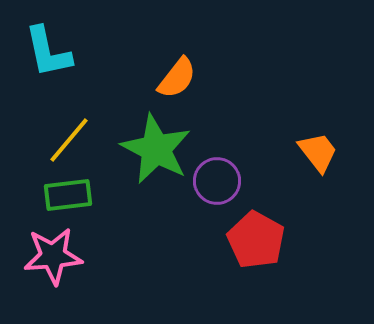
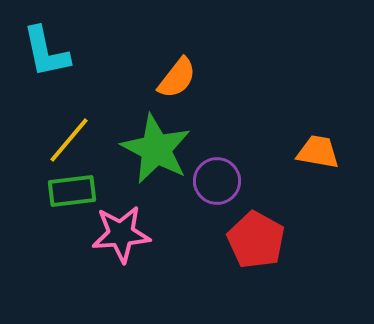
cyan L-shape: moved 2 px left
orange trapezoid: rotated 42 degrees counterclockwise
green rectangle: moved 4 px right, 4 px up
pink star: moved 68 px right, 22 px up
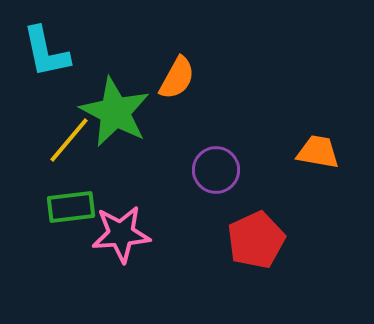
orange semicircle: rotated 9 degrees counterclockwise
green star: moved 41 px left, 37 px up
purple circle: moved 1 px left, 11 px up
green rectangle: moved 1 px left, 16 px down
red pentagon: rotated 18 degrees clockwise
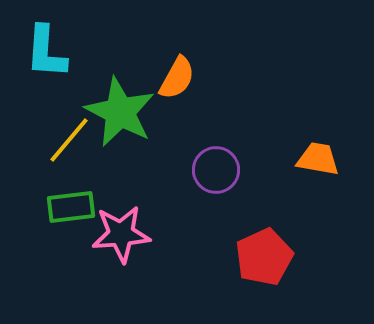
cyan L-shape: rotated 16 degrees clockwise
green star: moved 5 px right
orange trapezoid: moved 7 px down
red pentagon: moved 8 px right, 17 px down
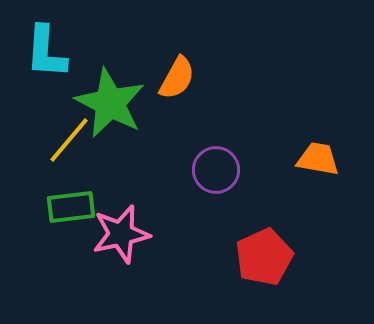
green star: moved 10 px left, 9 px up
pink star: rotated 8 degrees counterclockwise
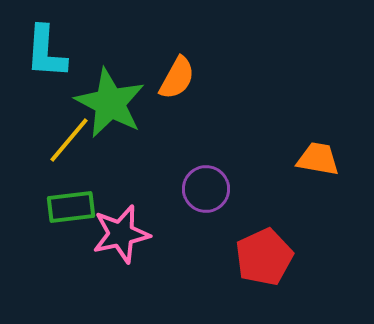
purple circle: moved 10 px left, 19 px down
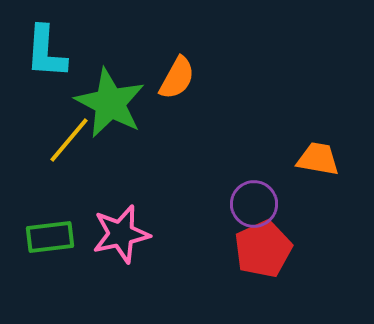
purple circle: moved 48 px right, 15 px down
green rectangle: moved 21 px left, 30 px down
red pentagon: moved 1 px left, 8 px up
